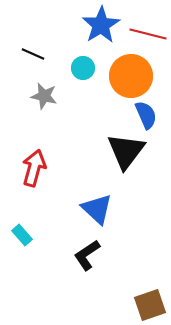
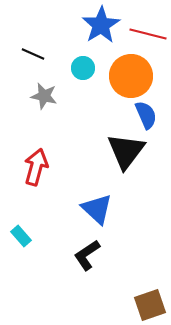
red arrow: moved 2 px right, 1 px up
cyan rectangle: moved 1 px left, 1 px down
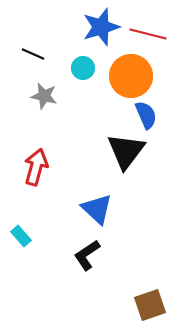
blue star: moved 2 px down; rotated 15 degrees clockwise
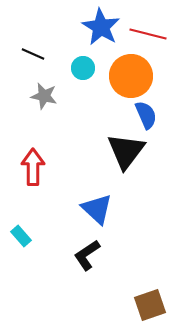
blue star: rotated 24 degrees counterclockwise
red arrow: moved 3 px left; rotated 15 degrees counterclockwise
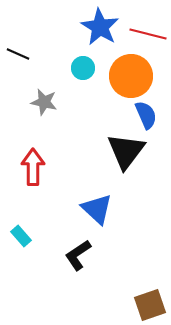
blue star: moved 1 px left
black line: moved 15 px left
gray star: moved 6 px down
black L-shape: moved 9 px left
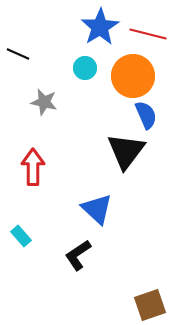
blue star: rotated 9 degrees clockwise
cyan circle: moved 2 px right
orange circle: moved 2 px right
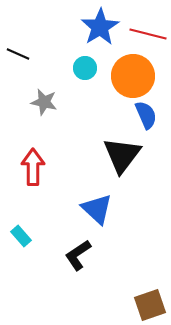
black triangle: moved 4 px left, 4 px down
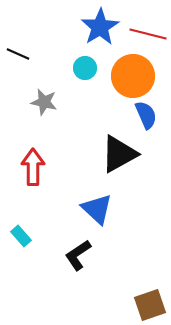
black triangle: moved 3 px left, 1 px up; rotated 24 degrees clockwise
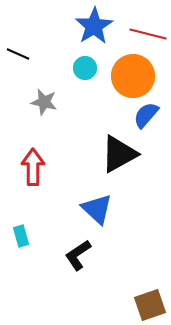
blue star: moved 6 px left, 1 px up
blue semicircle: rotated 116 degrees counterclockwise
cyan rectangle: rotated 25 degrees clockwise
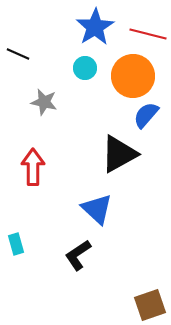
blue star: moved 1 px right, 1 px down
cyan rectangle: moved 5 px left, 8 px down
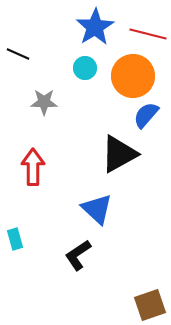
gray star: rotated 12 degrees counterclockwise
cyan rectangle: moved 1 px left, 5 px up
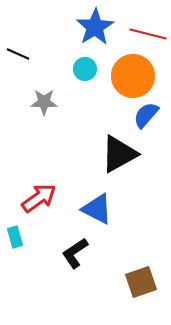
cyan circle: moved 1 px down
red arrow: moved 6 px right, 31 px down; rotated 54 degrees clockwise
blue triangle: rotated 16 degrees counterclockwise
cyan rectangle: moved 2 px up
black L-shape: moved 3 px left, 2 px up
brown square: moved 9 px left, 23 px up
